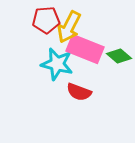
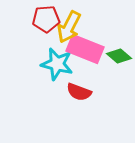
red pentagon: moved 1 px up
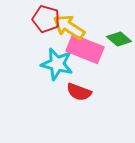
red pentagon: rotated 20 degrees clockwise
yellow arrow: rotated 96 degrees clockwise
green diamond: moved 17 px up
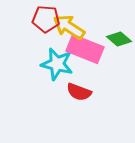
red pentagon: rotated 12 degrees counterclockwise
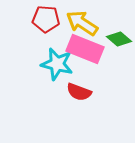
yellow arrow: moved 13 px right, 4 px up
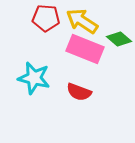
red pentagon: moved 1 px up
yellow arrow: moved 2 px up
cyan star: moved 23 px left, 14 px down
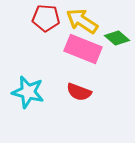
green diamond: moved 2 px left, 1 px up
pink rectangle: moved 2 px left
cyan star: moved 6 px left, 14 px down
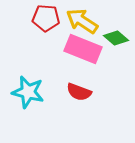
green diamond: moved 1 px left
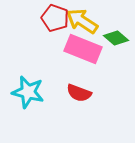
red pentagon: moved 9 px right; rotated 16 degrees clockwise
red semicircle: moved 1 px down
